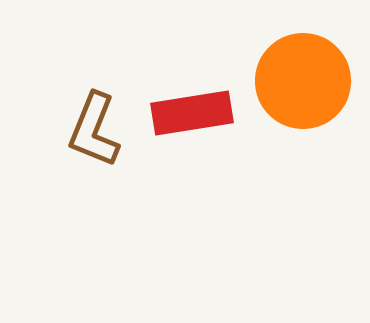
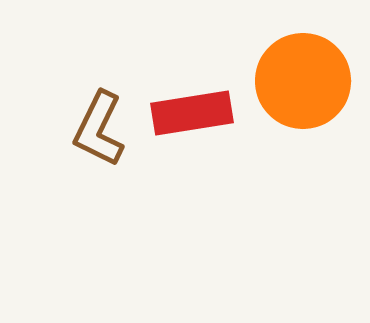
brown L-shape: moved 5 px right, 1 px up; rotated 4 degrees clockwise
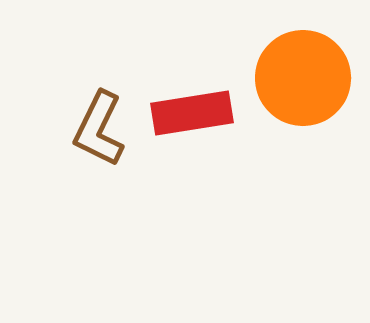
orange circle: moved 3 px up
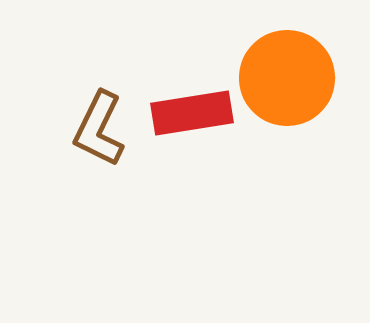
orange circle: moved 16 px left
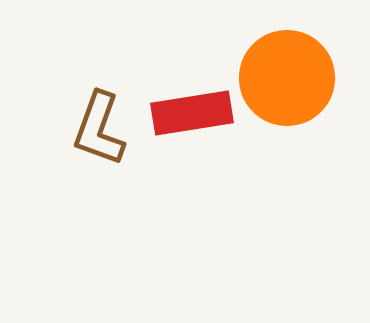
brown L-shape: rotated 6 degrees counterclockwise
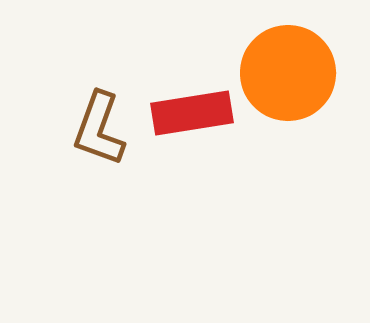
orange circle: moved 1 px right, 5 px up
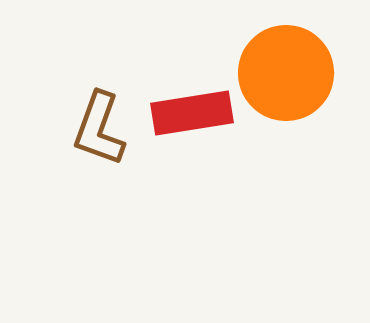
orange circle: moved 2 px left
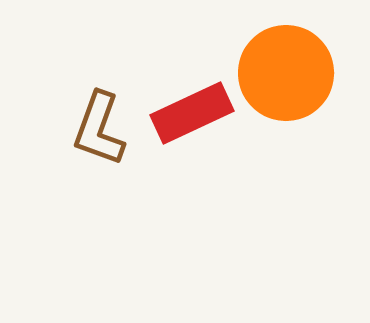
red rectangle: rotated 16 degrees counterclockwise
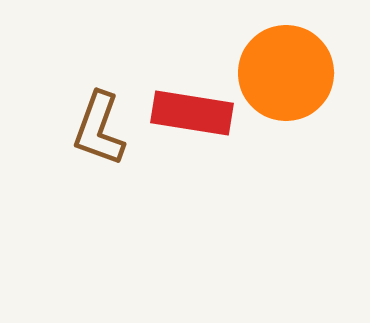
red rectangle: rotated 34 degrees clockwise
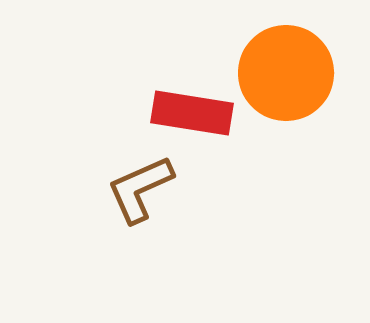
brown L-shape: moved 41 px right, 60 px down; rotated 46 degrees clockwise
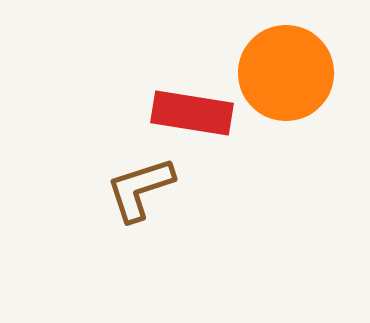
brown L-shape: rotated 6 degrees clockwise
